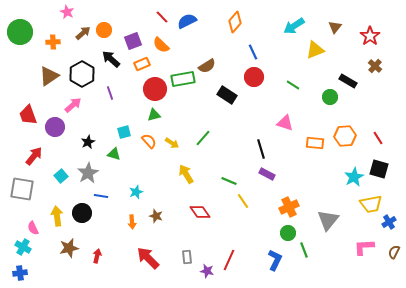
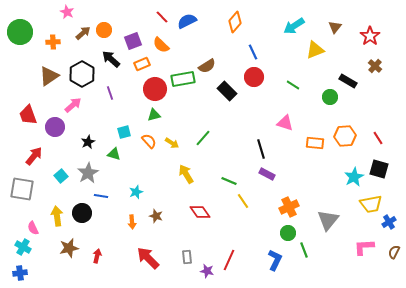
black rectangle at (227, 95): moved 4 px up; rotated 12 degrees clockwise
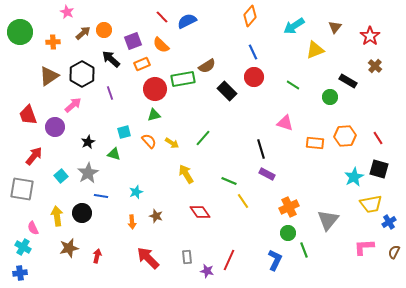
orange diamond at (235, 22): moved 15 px right, 6 px up
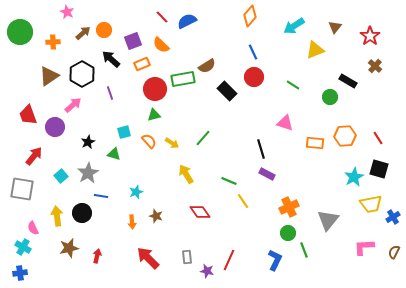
blue cross at (389, 222): moved 4 px right, 5 px up
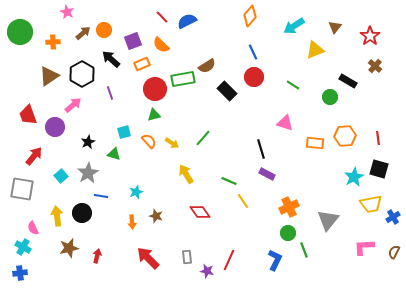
red line at (378, 138): rotated 24 degrees clockwise
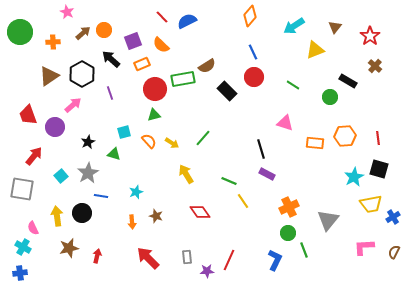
purple star at (207, 271): rotated 16 degrees counterclockwise
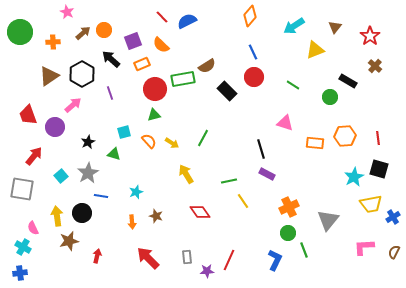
green line at (203, 138): rotated 12 degrees counterclockwise
green line at (229, 181): rotated 35 degrees counterclockwise
brown star at (69, 248): moved 7 px up
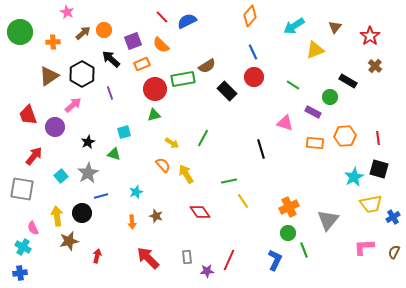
orange semicircle at (149, 141): moved 14 px right, 24 px down
purple rectangle at (267, 174): moved 46 px right, 62 px up
blue line at (101, 196): rotated 24 degrees counterclockwise
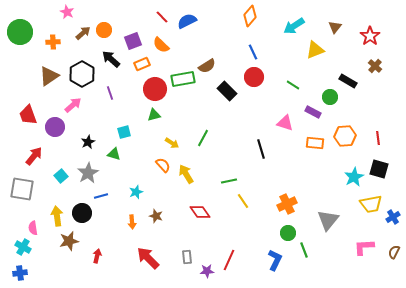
orange cross at (289, 207): moved 2 px left, 3 px up
pink semicircle at (33, 228): rotated 16 degrees clockwise
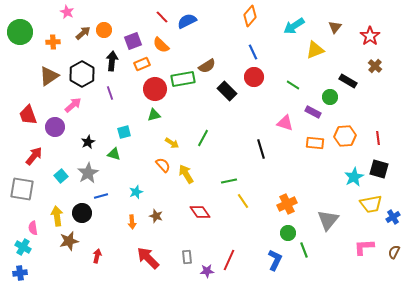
black arrow at (111, 59): moved 1 px right, 2 px down; rotated 54 degrees clockwise
